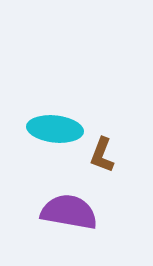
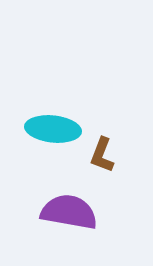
cyan ellipse: moved 2 px left
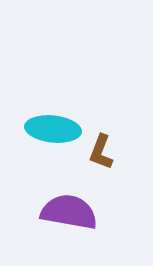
brown L-shape: moved 1 px left, 3 px up
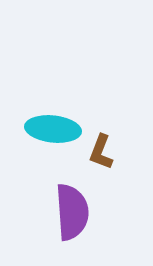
purple semicircle: moved 3 px right; rotated 76 degrees clockwise
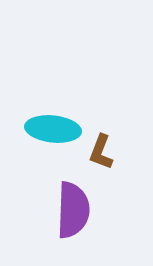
purple semicircle: moved 1 px right, 2 px up; rotated 6 degrees clockwise
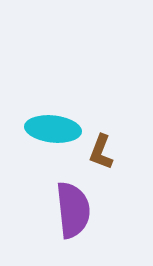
purple semicircle: rotated 8 degrees counterclockwise
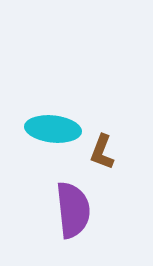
brown L-shape: moved 1 px right
